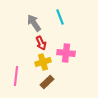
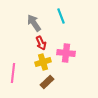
cyan line: moved 1 px right, 1 px up
pink line: moved 3 px left, 3 px up
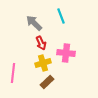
gray arrow: rotated 12 degrees counterclockwise
yellow cross: moved 1 px down
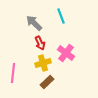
red arrow: moved 1 px left
pink cross: rotated 30 degrees clockwise
